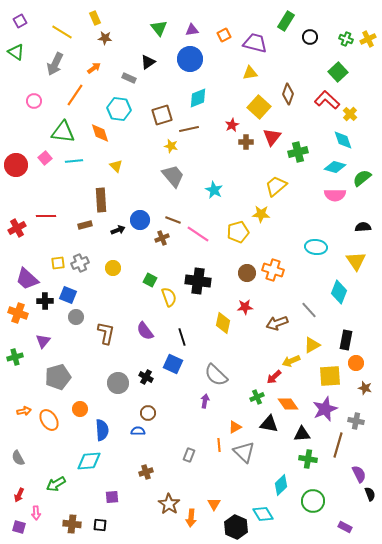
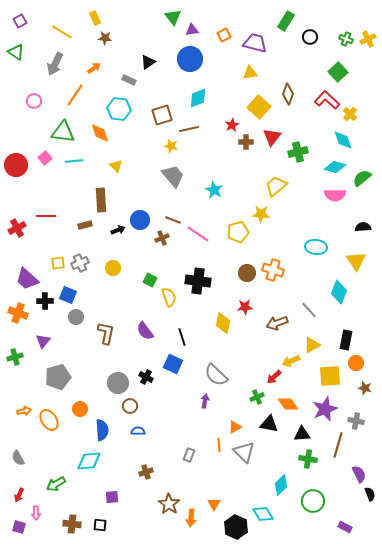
green triangle at (159, 28): moved 14 px right, 11 px up
gray rectangle at (129, 78): moved 2 px down
brown circle at (148, 413): moved 18 px left, 7 px up
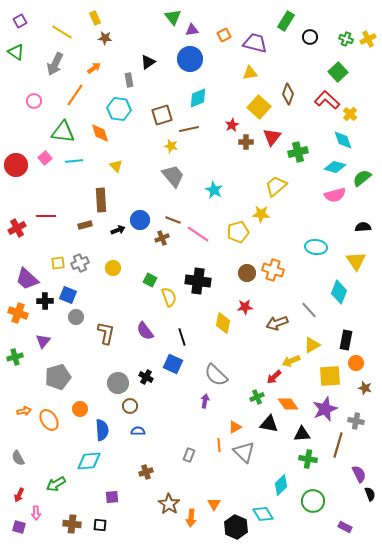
gray rectangle at (129, 80): rotated 56 degrees clockwise
pink semicircle at (335, 195): rotated 15 degrees counterclockwise
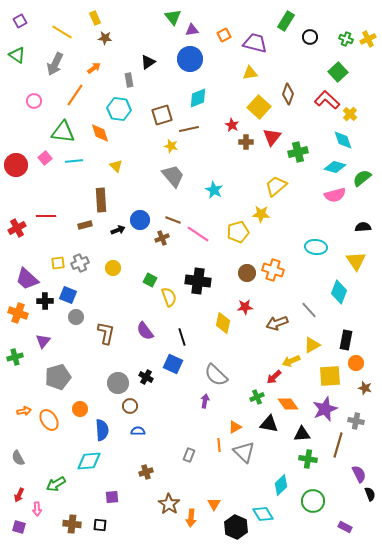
green triangle at (16, 52): moved 1 px right, 3 px down
red star at (232, 125): rotated 16 degrees counterclockwise
pink arrow at (36, 513): moved 1 px right, 4 px up
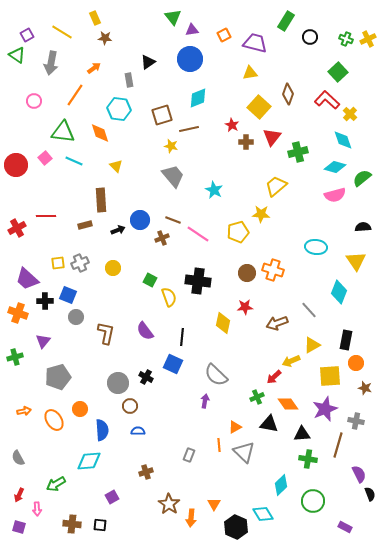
purple square at (20, 21): moved 7 px right, 14 px down
gray arrow at (55, 64): moved 4 px left, 1 px up; rotated 15 degrees counterclockwise
cyan line at (74, 161): rotated 30 degrees clockwise
black line at (182, 337): rotated 24 degrees clockwise
orange ellipse at (49, 420): moved 5 px right
purple square at (112, 497): rotated 24 degrees counterclockwise
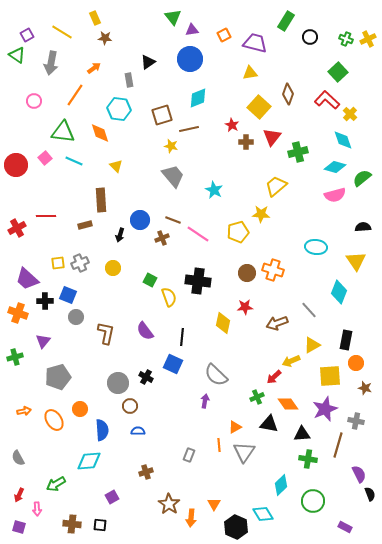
black arrow at (118, 230): moved 2 px right, 5 px down; rotated 128 degrees clockwise
gray triangle at (244, 452): rotated 20 degrees clockwise
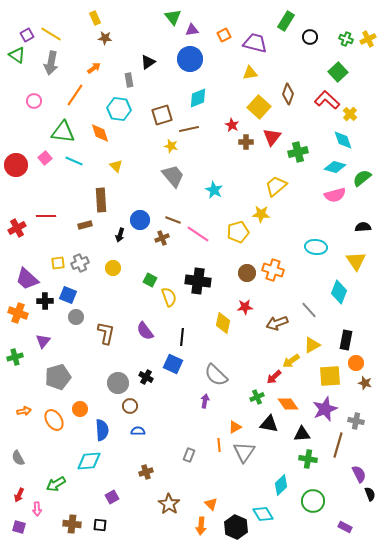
yellow line at (62, 32): moved 11 px left, 2 px down
yellow arrow at (291, 361): rotated 12 degrees counterclockwise
brown star at (365, 388): moved 5 px up
orange triangle at (214, 504): moved 3 px left; rotated 16 degrees counterclockwise
orange arrow at (191, 518): moved 10 px right, 8 px down
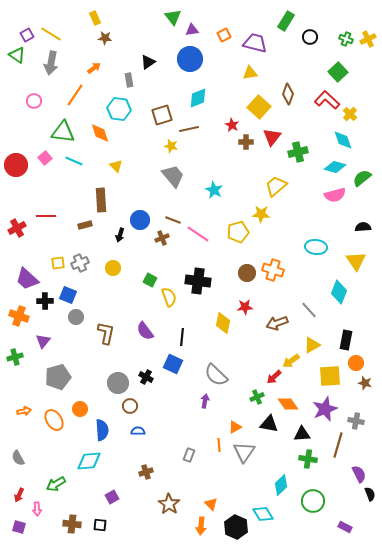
orange cross at (18, 313): moved 1 px right, 3 px down
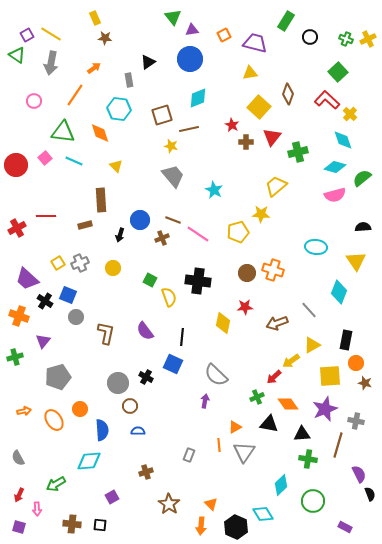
yellow square at (58, 263): rotated 24 degrees counterclockwise
black cross at (45, 301): rotated 35 degrees clockwise
